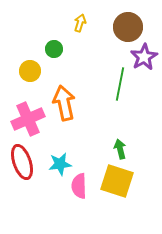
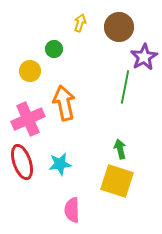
brown circle: moved 9 px left
green line: moved 5 px right, 3 px down
pink semicircle: moved 7 px left, 24 px down
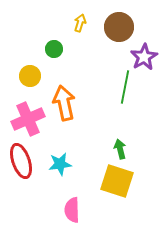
yellow circle: moved 5 px down
red ellipse: moved 1 px left, 1 px up
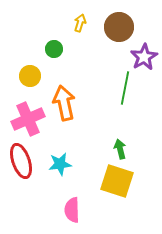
green line: moved 1 px down
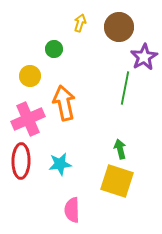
red ellipse: rotated 20 degrees clockwise
